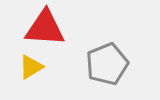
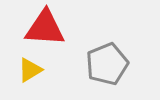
yellow triangle: moved 1 px left, 3 px down
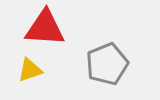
yellow triangle: rotated 12 degrees clockwise
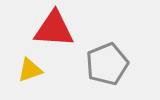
red triangle: moved 9 px right, 1 px down
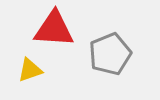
gray pentagon: moved 3 px right, 10 px up
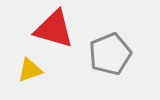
red triangle: rotated 12 degrees clockwise
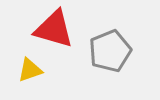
gray pentagon: moved 3 px up
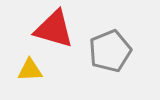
yellow triangle: rotated 16 degrees clockwise
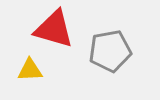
gray pentagon: rotated 12 degrees clockwise
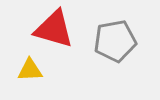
gray pentagon: moved 5 px right, 10 px up
